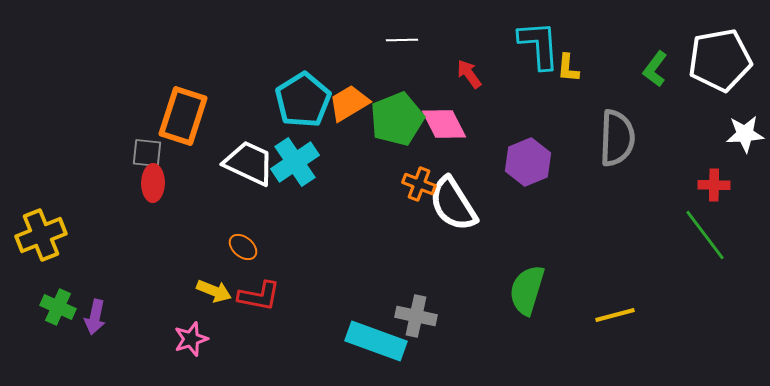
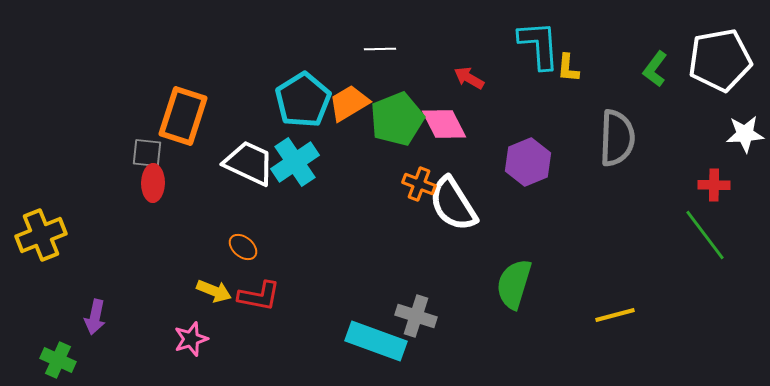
white line: moved 22 px left, 9 px down
red arrow: moved 4 px down; rotated 24 degrees counterclockwise
green semicircle: moved 13 px left, 6 px up
green cross: moved 53 px down
gray cross: rotated 6 degrees clockwise
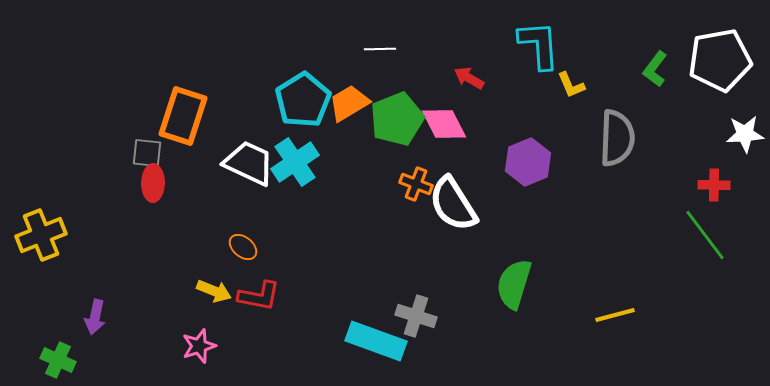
yellow L-shape: moved 3 px right, 17 px down; rotated 28 degrees counterclockwise
orange cross: moved 3 px left
pink star: moved 8 px right, 7 px down
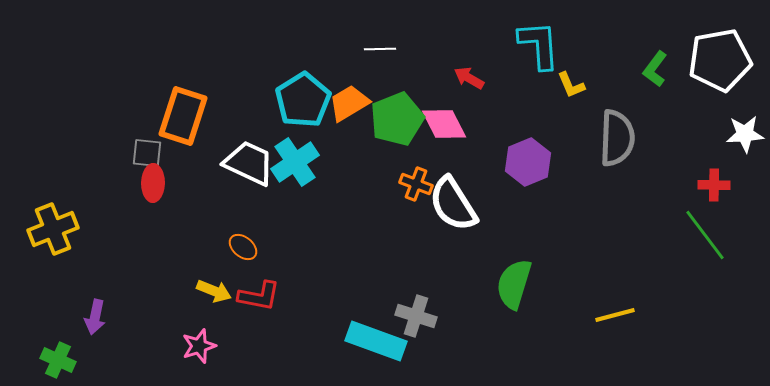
yellow cross: moved 12 px right, 6 px up
